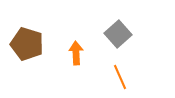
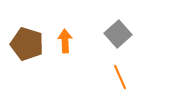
orange arrow: moved 11 px left, 12 px up
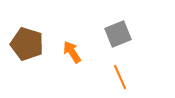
gray square: rotated 20 degrees clockwise
orange arrow: moved 7 px right, 11 px down; rotated 30 degrees counterclockwise
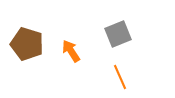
orange arrow: moved 1 px left, 1 px up
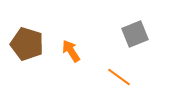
gray square: moved 17 px right
orange line: moved 1 px left; rotated 30 degrees counterclockwise
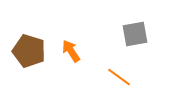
gray square: rotated 12 degrees clockwise
brown pentagon: moved 2 px right, 7 px down
